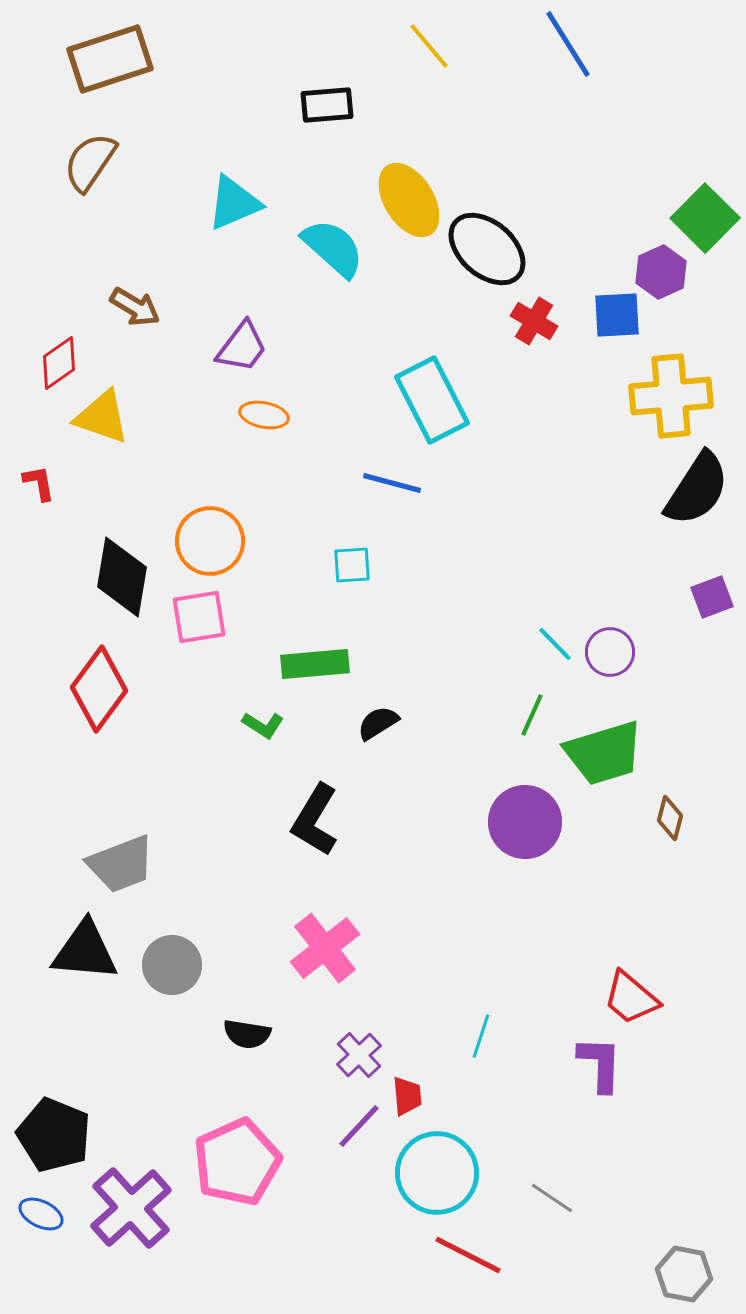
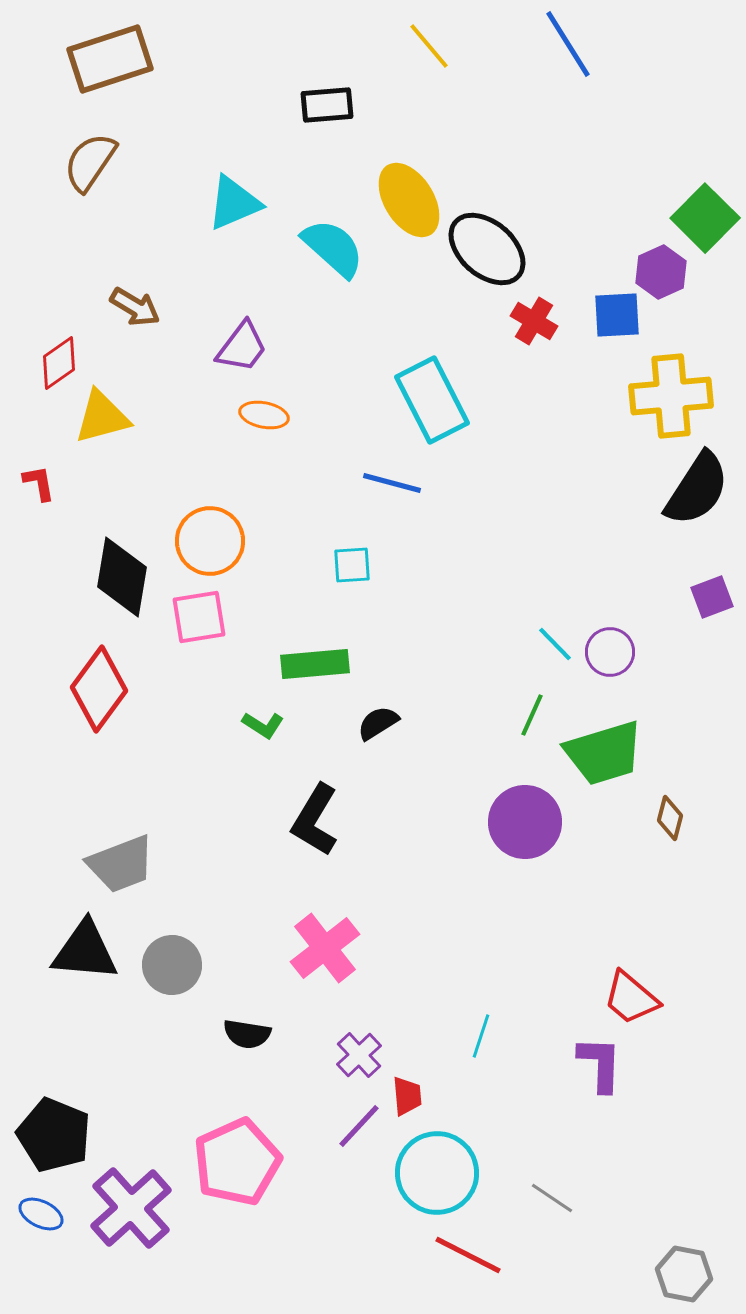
yellow triangle at (102, 417): rotated 34 degrees counterclockwise
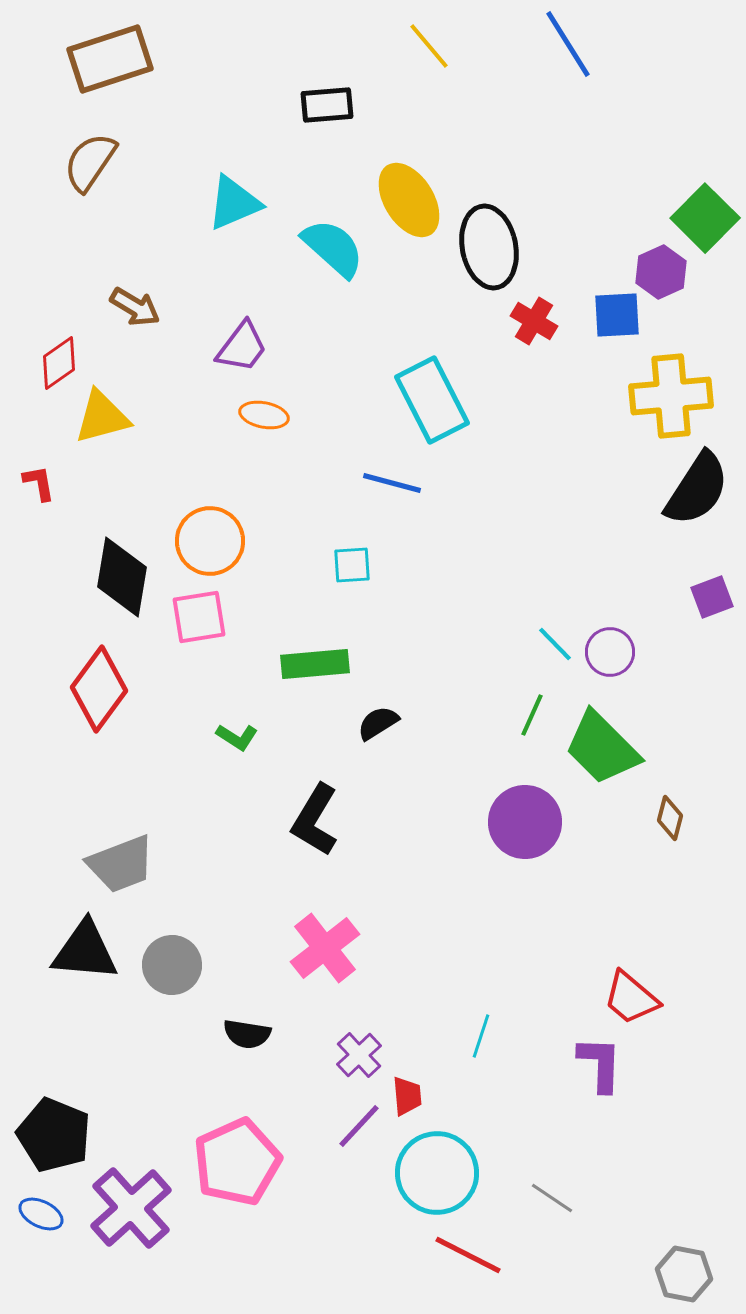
black ellipse at (487, 249): moved 2 px right, 2 px up; rotated 38 degrees clockwise
green L-shape at (263, 725): moved 26 px left, 12 px down
green trapezoid at (604, 753): moved 2 px left, 5 px up; rotated 62 degrees clockwise
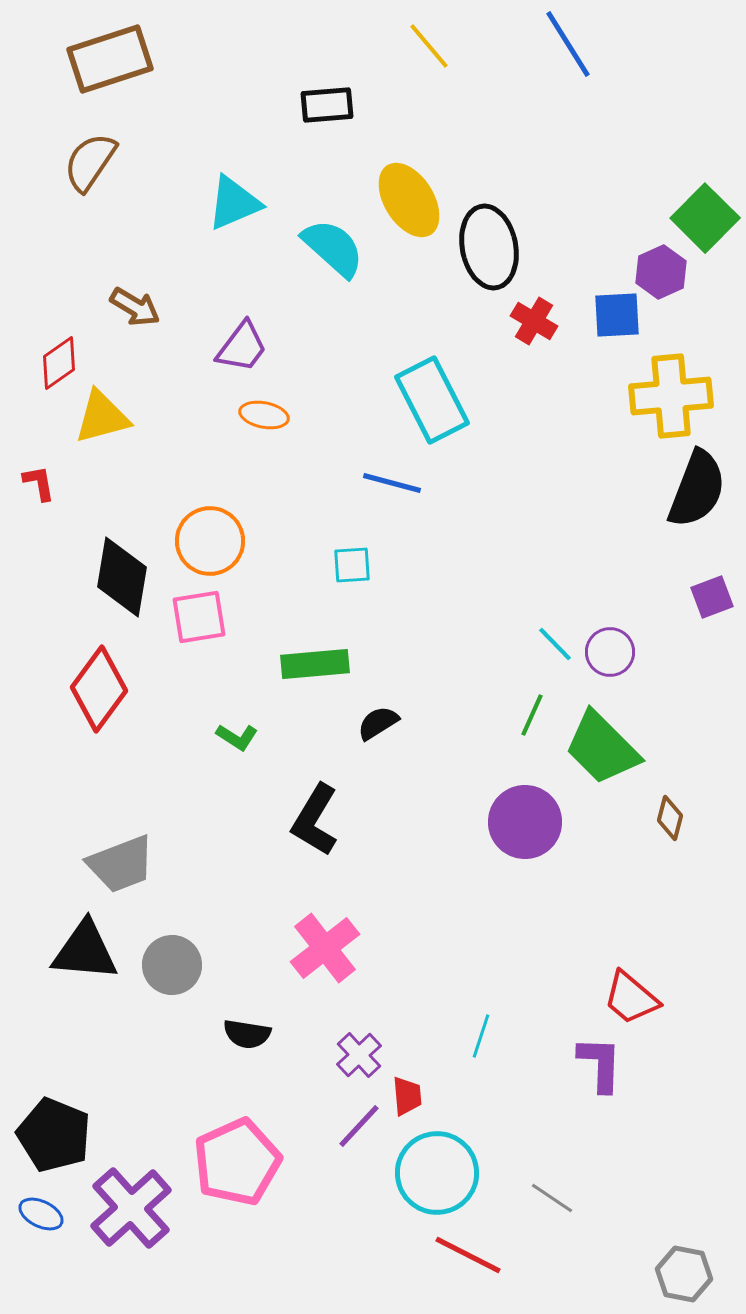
black semicircle at (697, 489): rotated 12 degrees counterclockwise
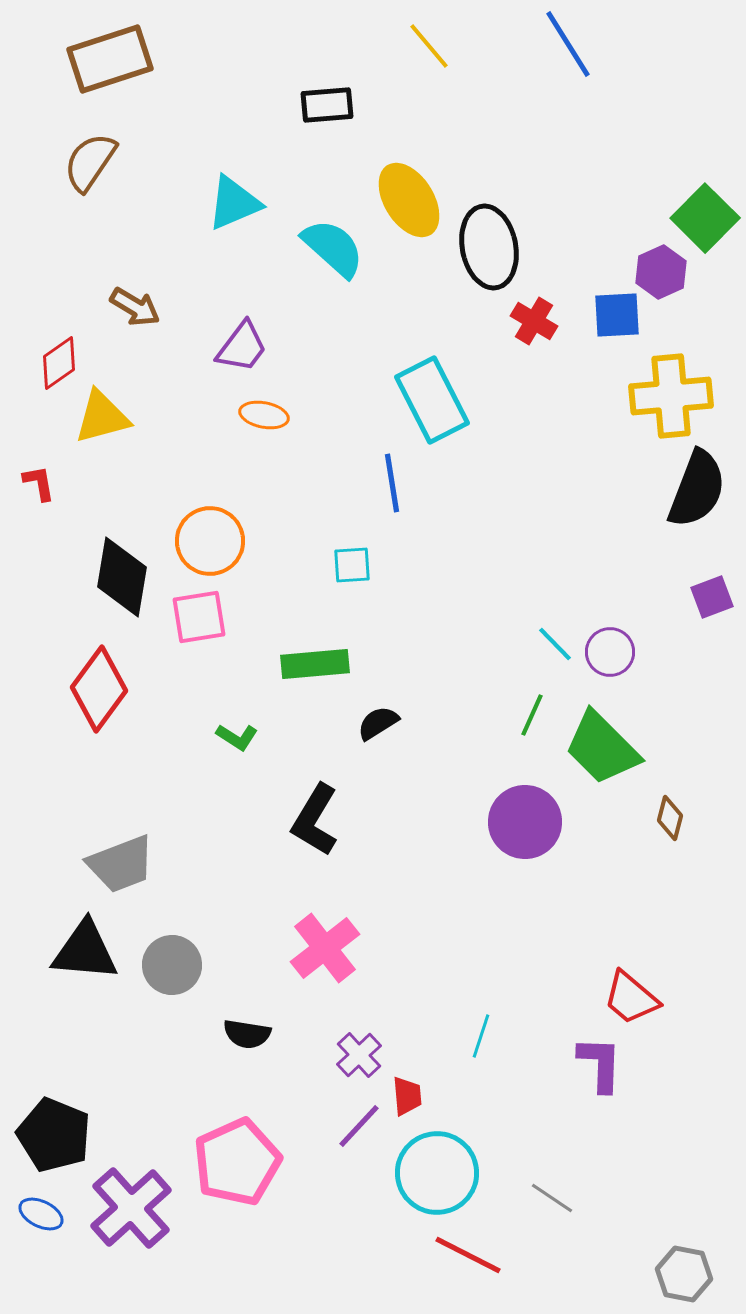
blue line at (392, 483): rotated 66 degrees clockwise
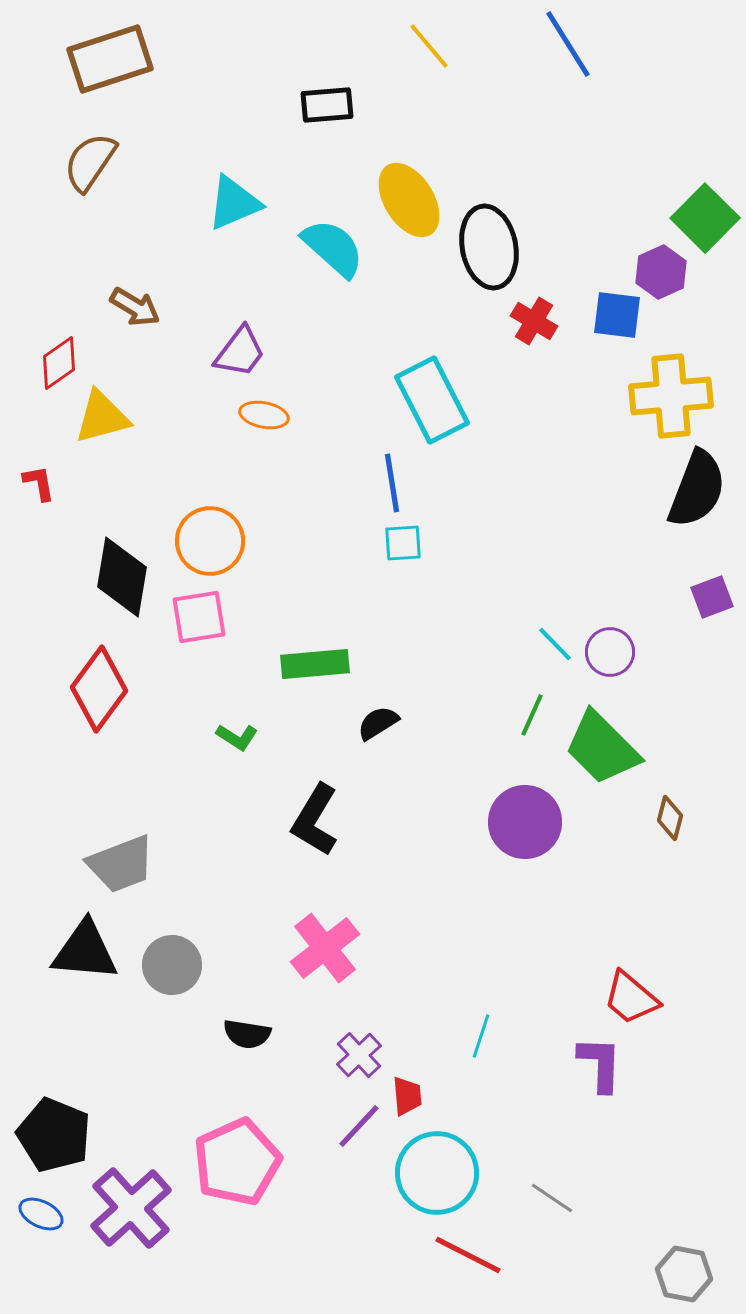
blue square at (617, 315): rotated 10 degrees clockwise
purple trapezoid at (242, 347): moved 2 px left, 5 px down
cyan square at (352, 565): moved 51 px right, 22 px up
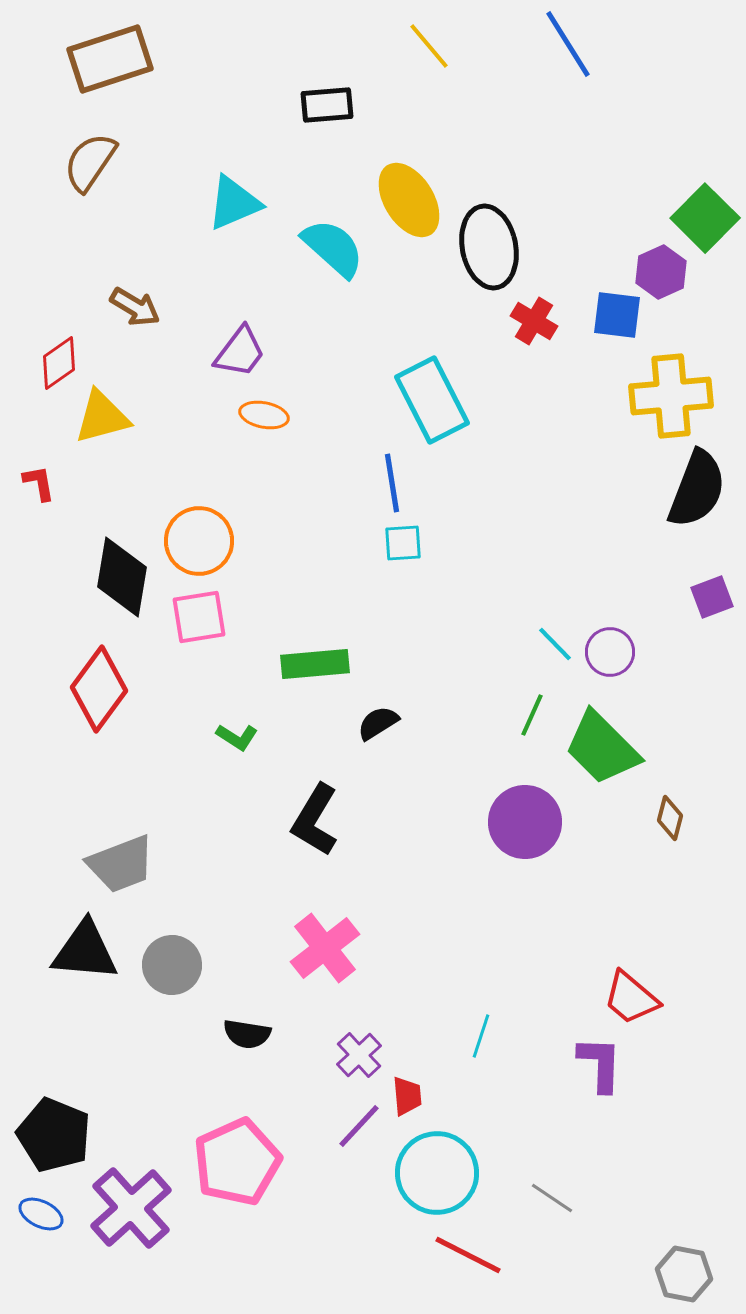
orange circle at (210, 541): moved 11 px left
